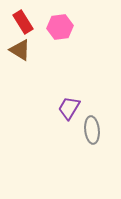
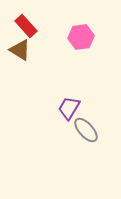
red rectangle: moved 3 px right, 4 px down; rotated 10 degrees counterclockwise
pink hexagon: moved 21 px right, 10 px down
gray ellipse: moved 6 px left; rotated 36 degrees counterclockwise
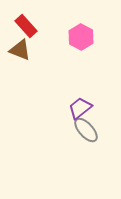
pink hexagon: rotated 25 degrees counterclockwise
brown triangle: rotated 10 degrees counterclockwise
purple trapezoid: moved 11 px right; rotated 20 degrees clockwise
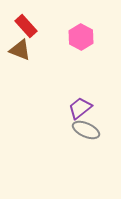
gray ellipse: rotated 24 degrees counterclockwise
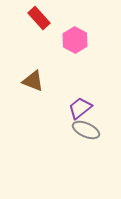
red rectangle: moved 13 px right, 8 px up
pink hexagon: moved 6 px left, 3 px down
brown triangle: moved 13 px right, 31 px down
